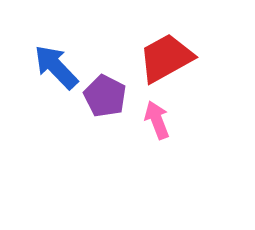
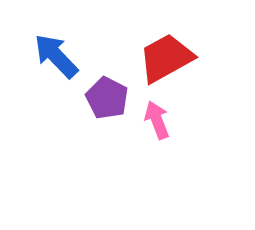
blue arrow: moved 11 px up
purple pentagon: moved 2 px right, 2 px down
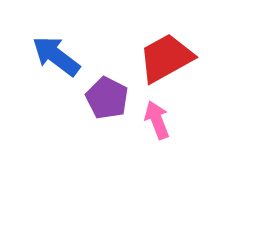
blue arrow: rotated 9 degrees counterclockwise
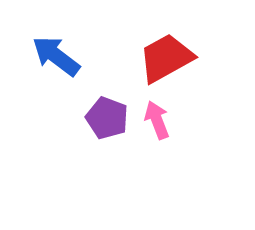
purple pentagon: moved 20 px down; rotated 6 degrees counterclockwise
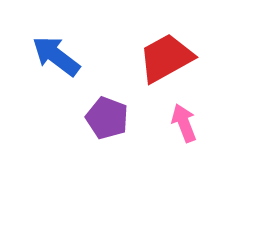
pink arrow: moved 27 px right, 3 px down
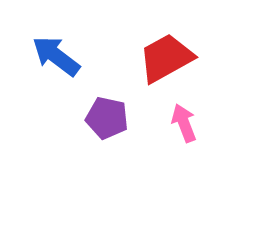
purple pentagon: rotated 9 degrees counterclockwise
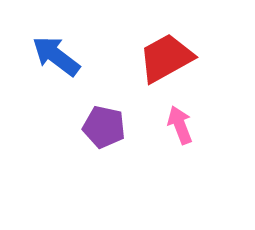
purple pentagon: moved 3 px left, 9 px down
pink arrow: moved 4 px left, 2 px down
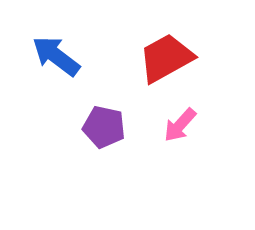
pink arrow: rotated 117 degrees counterclockwise
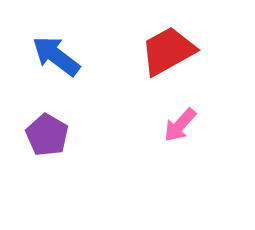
red trapezoid: moved 2 px right, 7 px up
purple pentagon: moved 57 px left, 8 px down; rotated 18 degrees clockwise
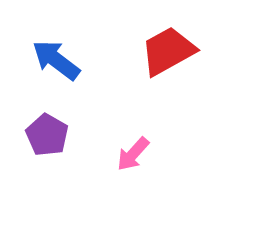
blue arrow: moved 4 px down
pink arrow: moved 47 px left, 29 px down
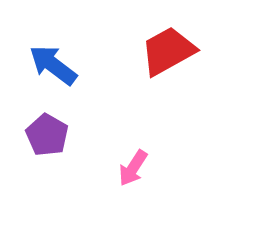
blue arrow: moved 3 px left, 5 px down
pink arrow: moved 14 px down; rotated 9 degrees counterclockwise
